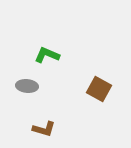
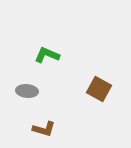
gray ellipse: moved 5 px down
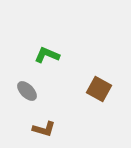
gray ellipse: rotated 40 degrees clockwise
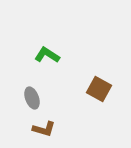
green L-shape: rotated 10 degrees clockwise
gray ellipse: moved 5 px right, 7 px down; rotated 25 degrees clockwise
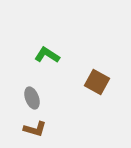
brown square: moved 2 px left, 7 px up
brown L-shape: moved 9 px left
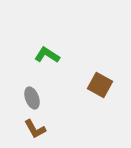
brown square: moved 3 px right, 3 px down
brown L-shape: rotated 45 degrees clockwise
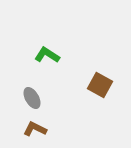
gray ellipse: rotated 10 degrees counterclockwise
brown L-shape: rotated 145 degrees clockwise
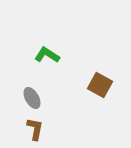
brown L-shape: rotated 75 degrees clockwise
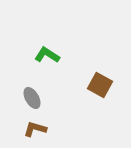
brown L-shape: rotated 85 degrees counterclockwise
